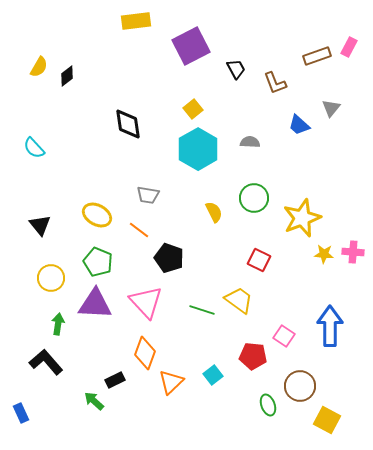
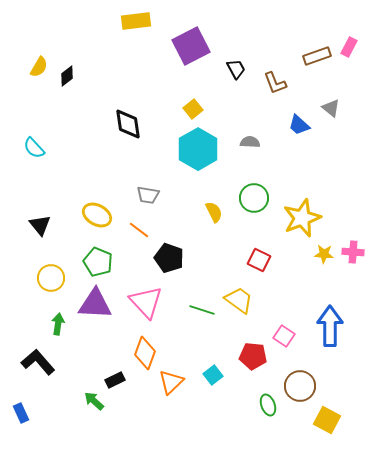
gray triangle at (331, 108): rotated 30 degrees counterclockwise
black L-shape at (46, 362): moved 8 px left
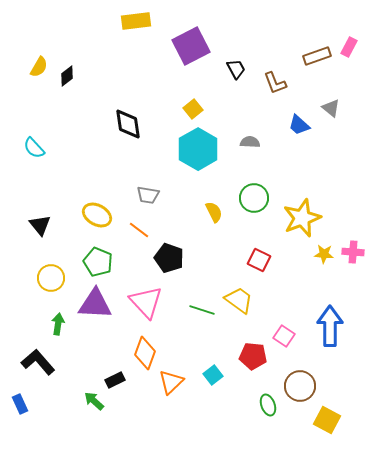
blue rectangle at (21, 413): moved 1 px left, 9 px up
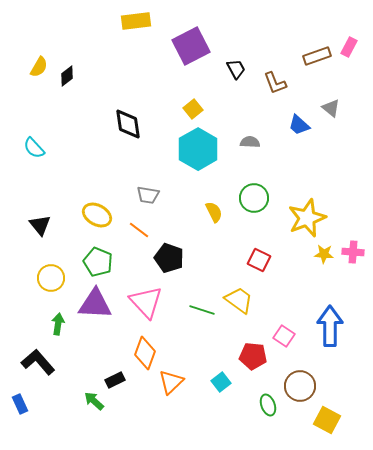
yellow star at (302, 218): moved 5 px right
cyan square at (213, 375): moved 8 px right, 7 px down
